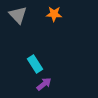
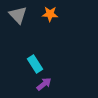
orange star: moved 4 px left
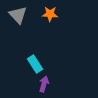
purple arrow: rotated 35 degrees counterclockwise
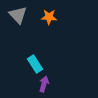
orange star: moved 1 px left, 3 px down
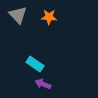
cyan rectangle: rotated 24 degrees counterclockwise
purple arrow: moved 1 px left; rotated 84 degrees counterclockwise
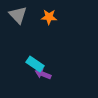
purple arrow: moved 10 px up
